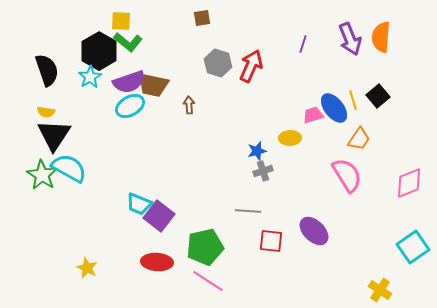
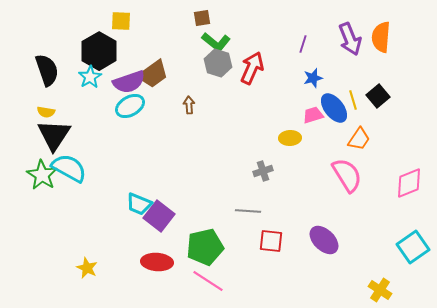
green L-shape: moved 88 px right
red arrow: moved 1 px right, 2 px down
brown trapezoid: moved 11 px up; rotated 48 degrees counterclockwise
blue star: moved 56 px right, 73 px up
purple ellipse: moved 10 px right, 9 px down
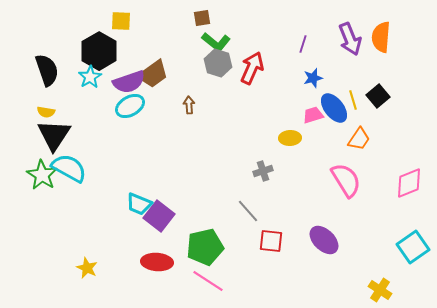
pink semicircle: moved 1 px left, 5 px down
gray line: rotated 45 degrees clockwise
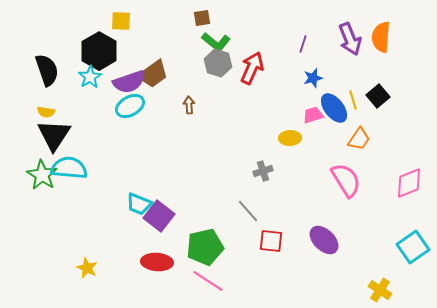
cyan semicircle: rotated 24 degrees counterclockwise
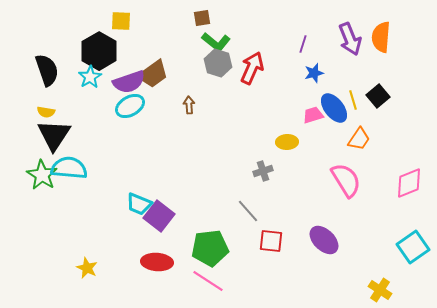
blue star: moved 1 px right, 5 px up
yellow ellipse: moved 3 px left, 4 px down
green pentagon: moved 5 px right, 1 px down; rotated 6 degrees clockwise
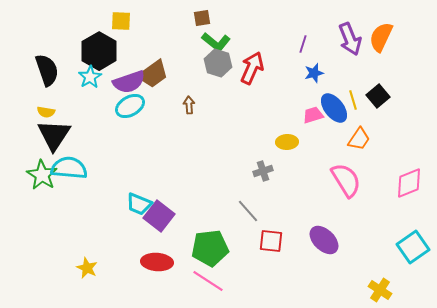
orange semicircle: rotated 20 degrees clockwise
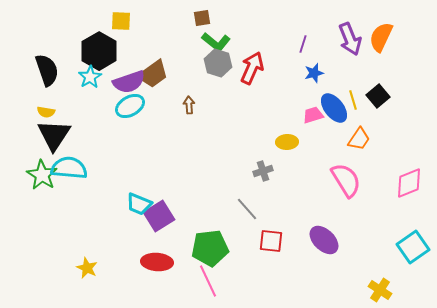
gray line: moved 1 px left, 2 px up
purple square: rotated 20 degrees clockwise
pink line: rotated 32 degrees clockwise
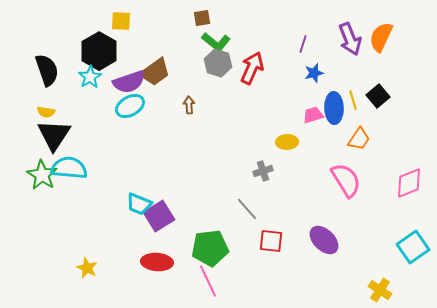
brown trapezoid: moved 2 px right, 2 px up
blue ellipse: rotated 36 degrees clockwise
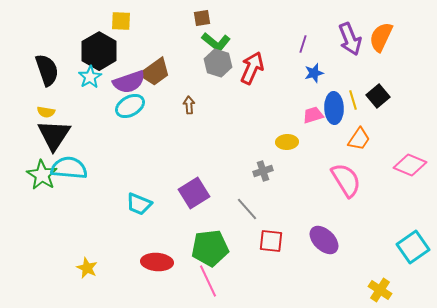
pink diamond: moved 1 px right, 18 px up; rotated 44 degrees clockwise
purple square: moved 35 px right, 23 px up
